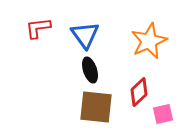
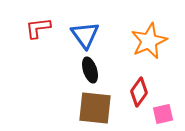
red diamond: rotated 12 degrees counterclockwise
brown square: moved 1 px left, 1 px down
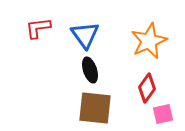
red diamond: moved 8 px right, 4 px up
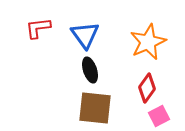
orange star: moved 1 px left, 1 px down
pink square: moved 4 px left, 2 px down; rotated 15 degrees counterclockwise
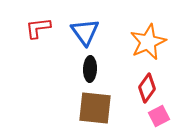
blue triangle: moved 3 px up
black ellipse: moved 1 px up; rotated 20 degrees clockwise
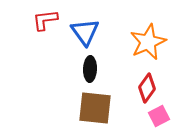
red L-shape: moved 7 px right, 8 px up
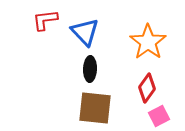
blue triangle: rotated 8 degrees counterclockwise
orange star: rotated 12 degrees counterclockwise
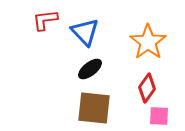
black ellipse: rotated 50 degrees clockwise
brown square: moved 1 px left
pink square: rotated 30 degrees clockwise
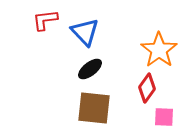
orange star: moved 11 px right, 8 px down
pink square: moved 5 px right, 1 px down
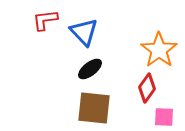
blue triangle: moved 1 px left
